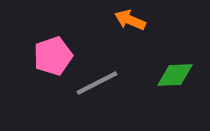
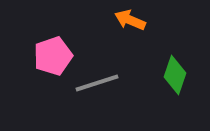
green diamond: rotated 69 degrees counterclockwise
gray line: rotated 9 degrees clockwise
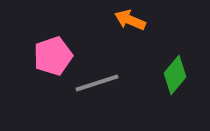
green diamond: rotated 21 degrees clockwise
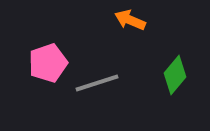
pink pentagon: moved 5 px left, 7 px down
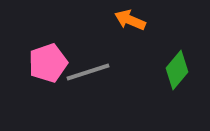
green diamond: moved 2 px right, 5 px up
gray line: moved 9 px left, 11 px up
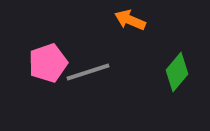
green diamond: moved 2 px down
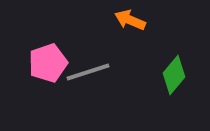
green diamond: moved 3 px left, 3 px down
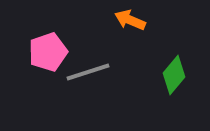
pink pentagon: moved 11 px up
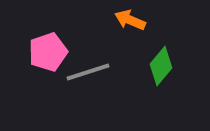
green diamond: moved 13 px left, 9 px up
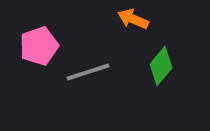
orange arrow: moved 3 px right, 1 px up
pink pentagon: moved 9 px left, 6 px up
